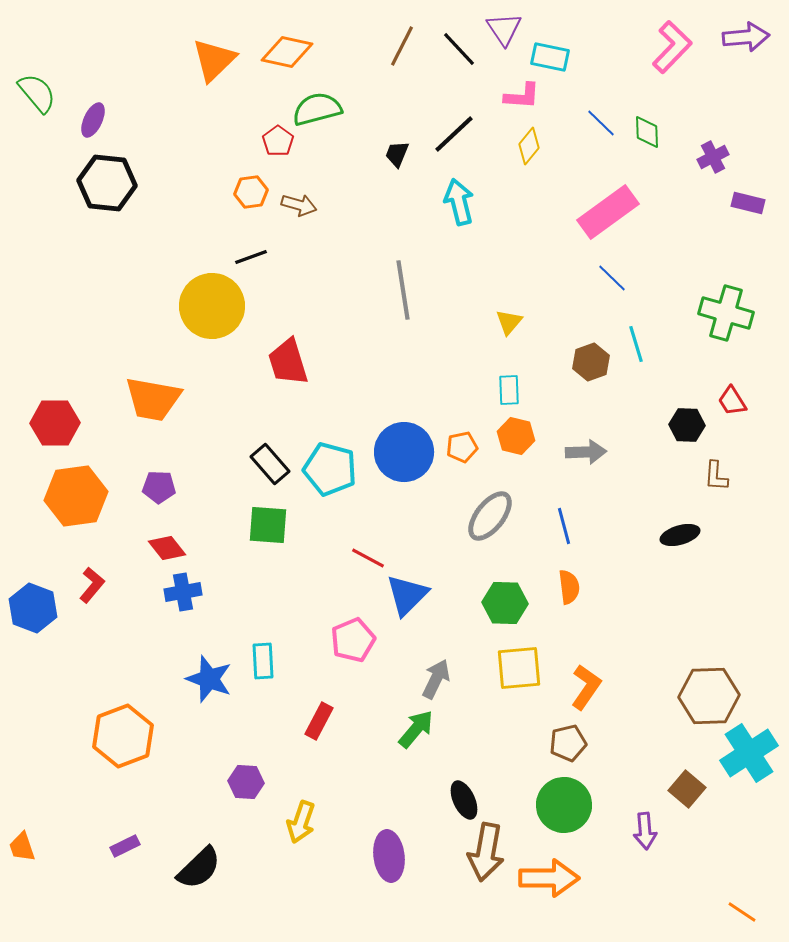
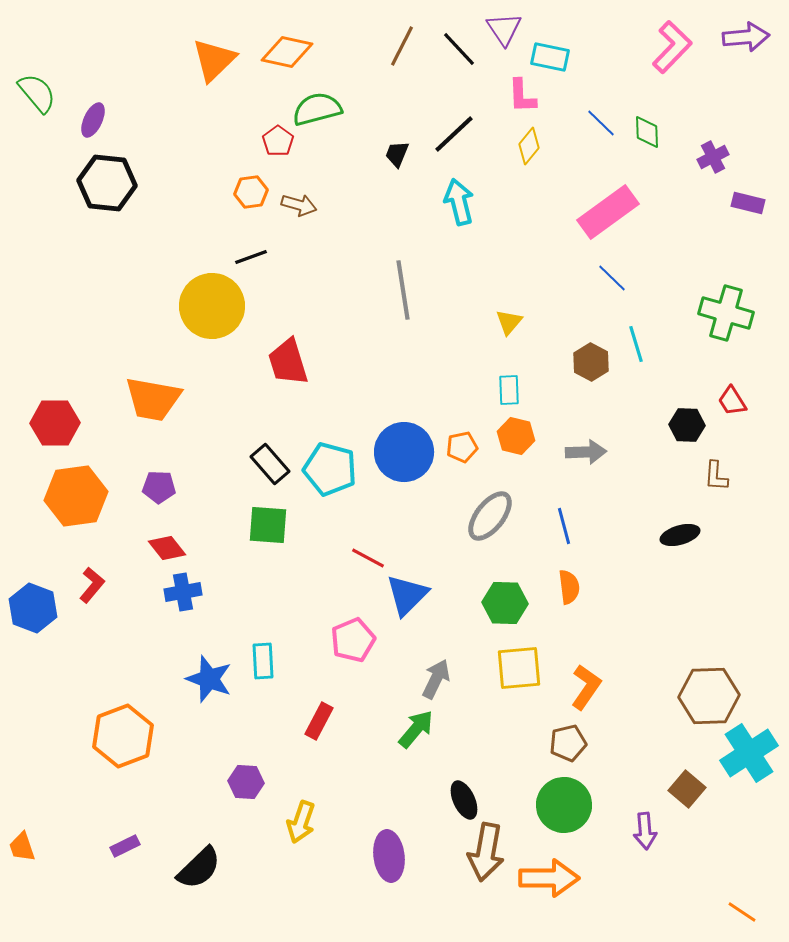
pink L-shape at (522, 96): rotated 84 degrees clockwise
brown hexagon at (591, 362): rotated 12 degrees counterclockwise
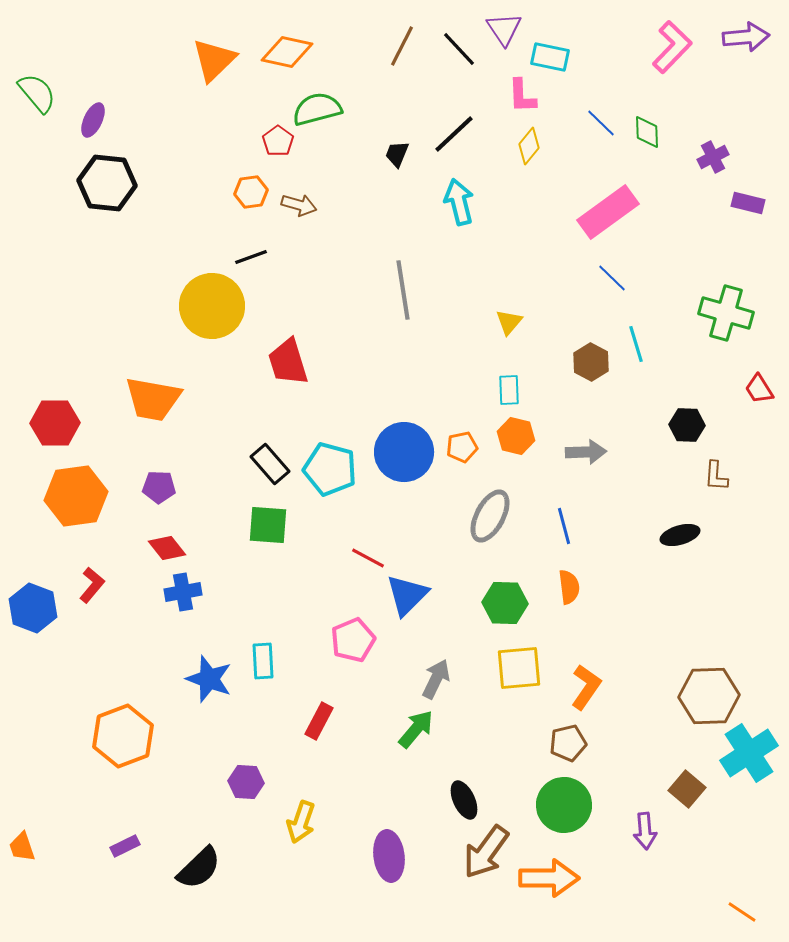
red trapezoid at (732, 401): moved 27 px right, 12 px up
gray ellipse at (490, 516): rotated 10 degrees counterclockwise
brown arrow at (486, 852): rotated 26 degrees clockwise
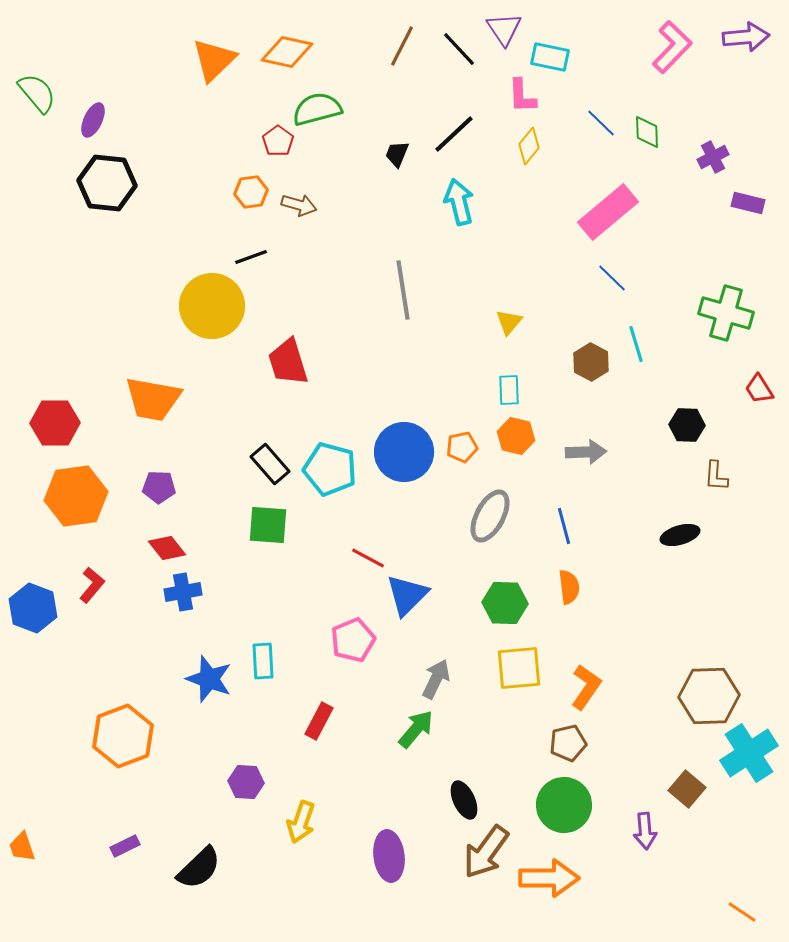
pink rectangle at (608, 212): rotated 4 degrees counterclockwise
